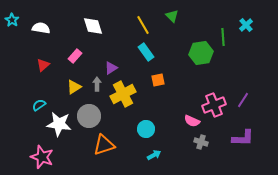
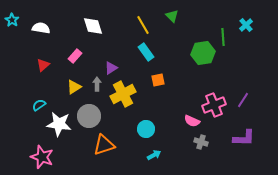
green hexagon: moved 2 px right
purple L-shape: moved 1 px right
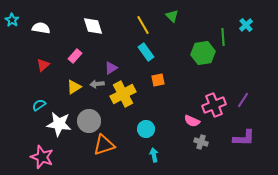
gray arrow: rotated 96 degrees counterclockwise
gray circle: moved 5 px down
cyan arrow: rotated 72 degrees counterclockwise
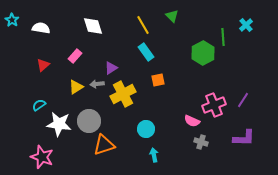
green hexagon: rotated 20 degrees counterclockwise
yellow triangle: moved 2 px right
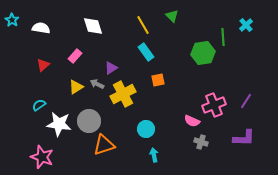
green hexagon: rotated 20 degrees clockwise
gray arrow: rotated 32 degrees clockwise
purple line: moved 3 px right, 1 px down
